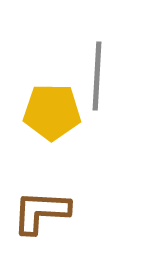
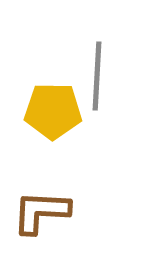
yellow pentagon: moved 1 px right, 1 px up
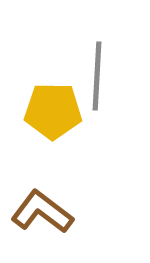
brown L-shape: moved 1 px right; rotated 34 degrees clockwise
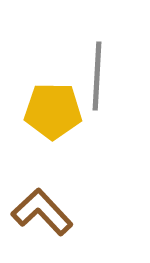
brown L-shape: rotated 10 degrees clockwise
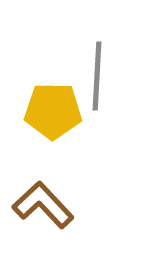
brown L-shape: moved 1 px right, 7 px up
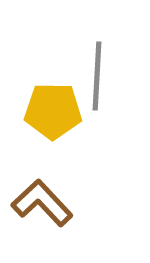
brown L-shape: moved 1 px left, 2 px up
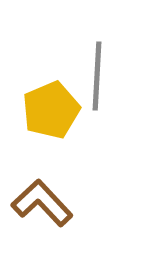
yellow pentagon: moved 2 px left, 1 px up; rotated 24 degrees counterclockwise
